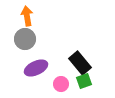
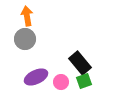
purple ellipse: moved 9 px down
pink circle: moved 2 px up
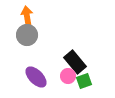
gray circle: moved 2 px right, 4 px up
black rectangle: moved 5 px left, 1 px up
purple ellipse: rotated 70 degrees clockwise
pink circle: moved 7 px right, 6 px up
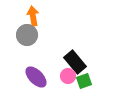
orange arrow: moved 6 px right
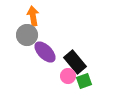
purple ellipse: moved 9 px right, 25 px up
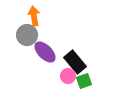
orange arrow: moved 1 px right
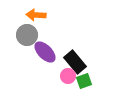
orange arrow: moved 2 px right, 1 px up; rotated 78 degrees counterclockwise
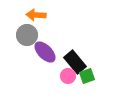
green square: moved 3 px right, 5 px up
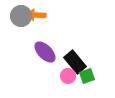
gray circle: moved 6 px left, 19 px up
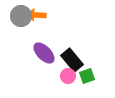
purple ellipse: moved 1 px left, 1 px down
black rectangle: moved 3 px left, 2 px up
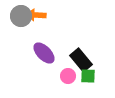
black rectangle: moved 9 px right
green square: moved 1 px right; rotated 21 degrees clockwise
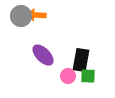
purple ellipse: moved 1 px left, 2 px down
black rectangle: rotated 50 degrees clockwise
